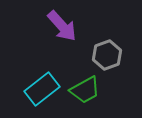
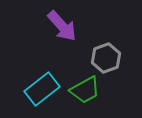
gray hexagon: moved 1 px left, 3 px down
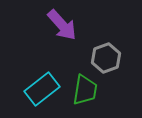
purple arrow: moved 1 px up
green trapezoid: rotated 52 degrees counterclockwise
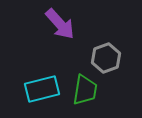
purple arrow: moved 2 px left, 1 px up
cyan rectangle: rotated 24 degrees clockwise
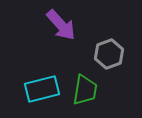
purple arrow: moved 1 px right, 1 px down
gray hexagon: moved 3 px right, 4 px up
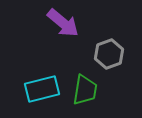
purple arrow: moved 2 px right, 2 px up; rotated 8 degrees counterclockwise
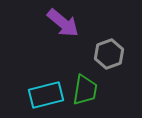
cyan rectangle: moved 4 px right, 6 px down
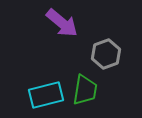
purple arrow: moved 1 px left
gray hexagon: moved 3 px left
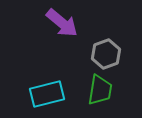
green trapezoid: moved 15 px right
cyan rectangle: moved 1 px right, 1 px up
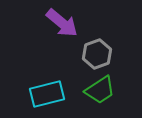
gray hexagon: moved 9 px left
green trapezoid: rotated 48 degrees clockwise
